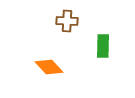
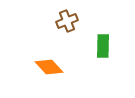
brown cross: rotated 25 degrees counterclockwise
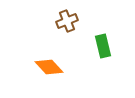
green rectangle: rotated 15 degrees counterclockwise
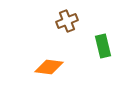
orange diamond: rotated 40 degrees counterclockwise
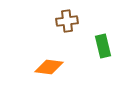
brown cross: rotated 15 degrees clockwise
